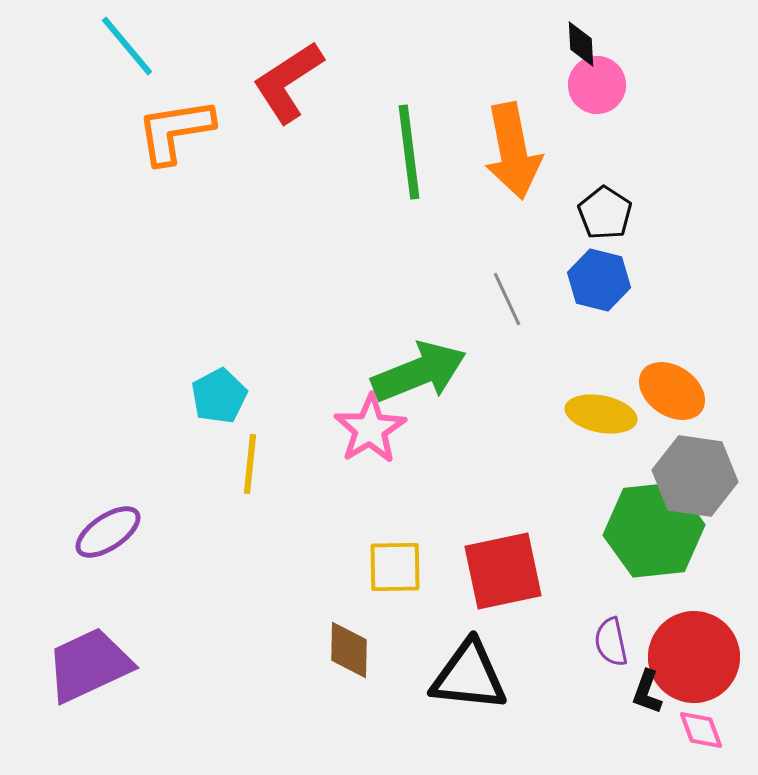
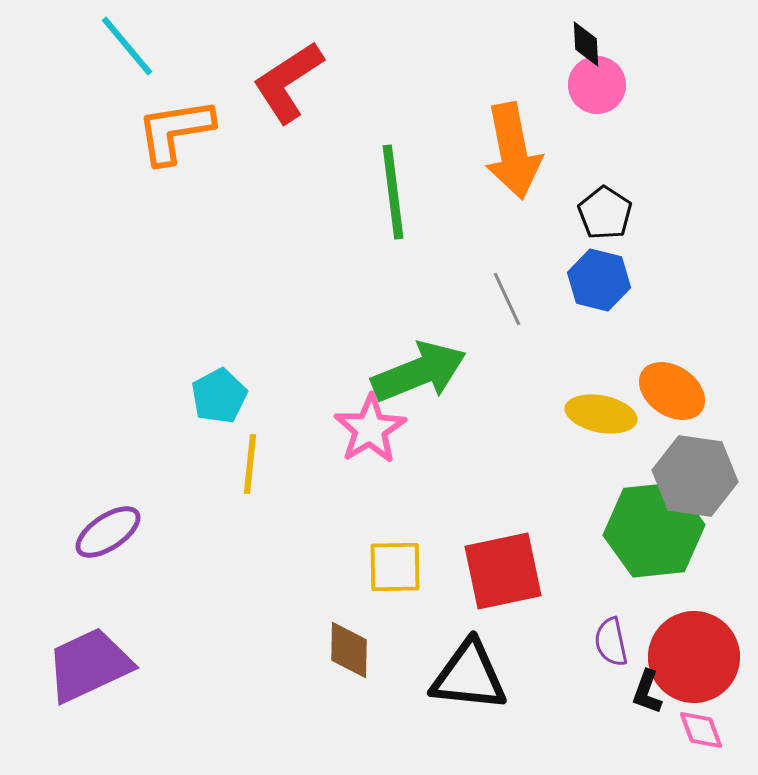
black diamond: moved 5 px right
green line: moved 16 px left, 40 px down
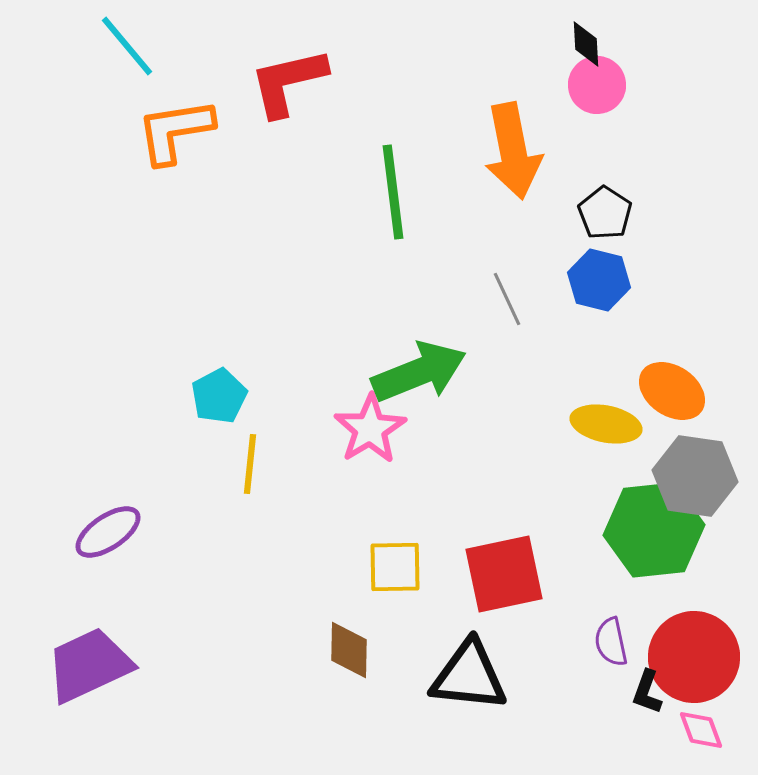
red L-shape: rotated 20 degrees clockwise
yellow ellipse: moved 5 px right, 10 px down
red square: moved 1 px right, 3 px down
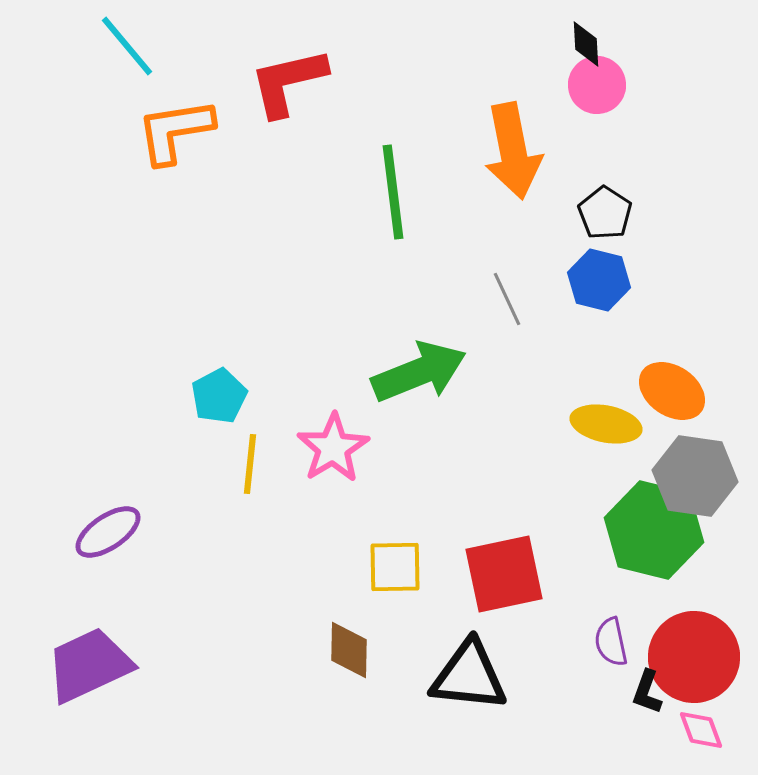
pink star: moved 37 px left, 19 px down
green hexagon: rotated 20 degrees clockwise
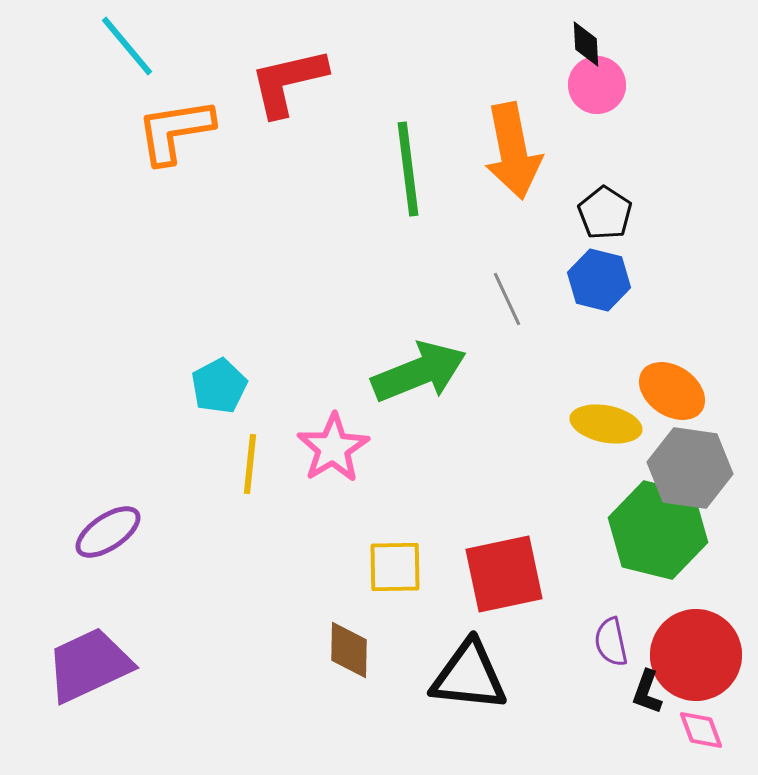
green line: moved 15 px right, 23 px up
cyan pentagon: moved 10 px up
gray hexagon: moved 5 px left, 8 px up
green hexagon: moved 4 px right
red circle: moved 2 px right, 2 px up
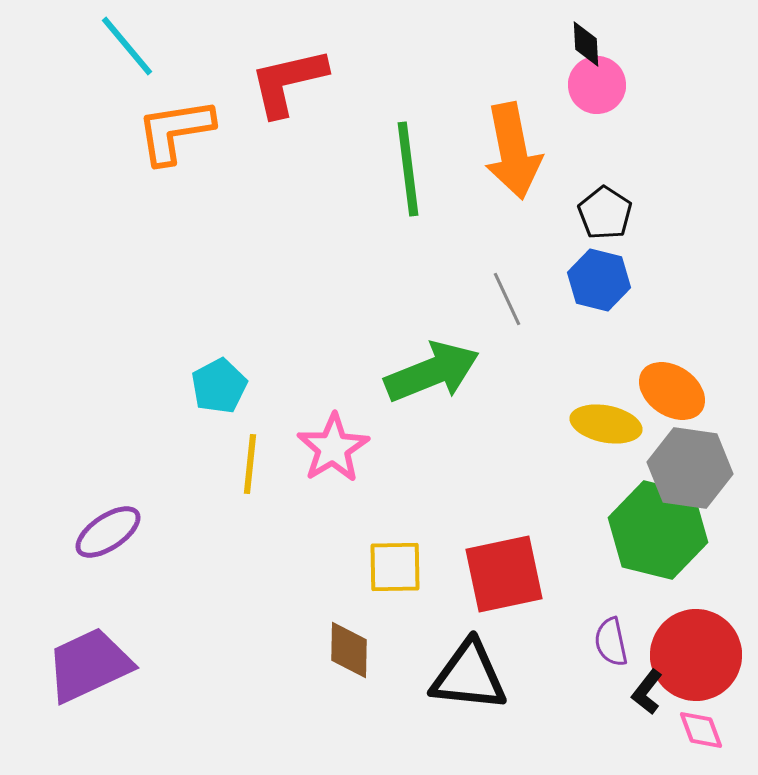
green arrow: moved 13 px right
black L-shape: rotated 18 degrees clockwise
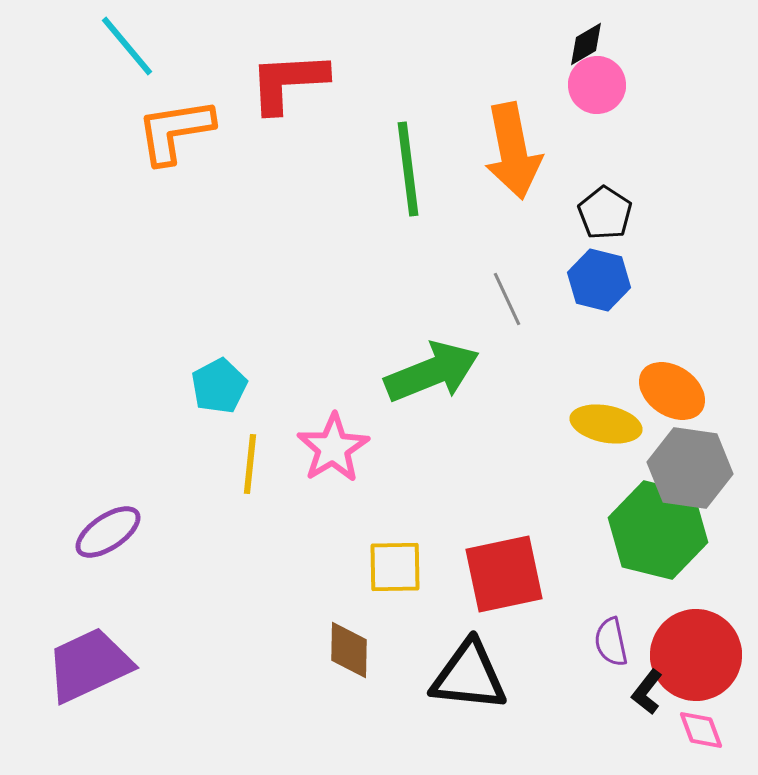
black diamond: rotated 63 degrees clockwise
red L-shape: rotated 10 degrees clockwise
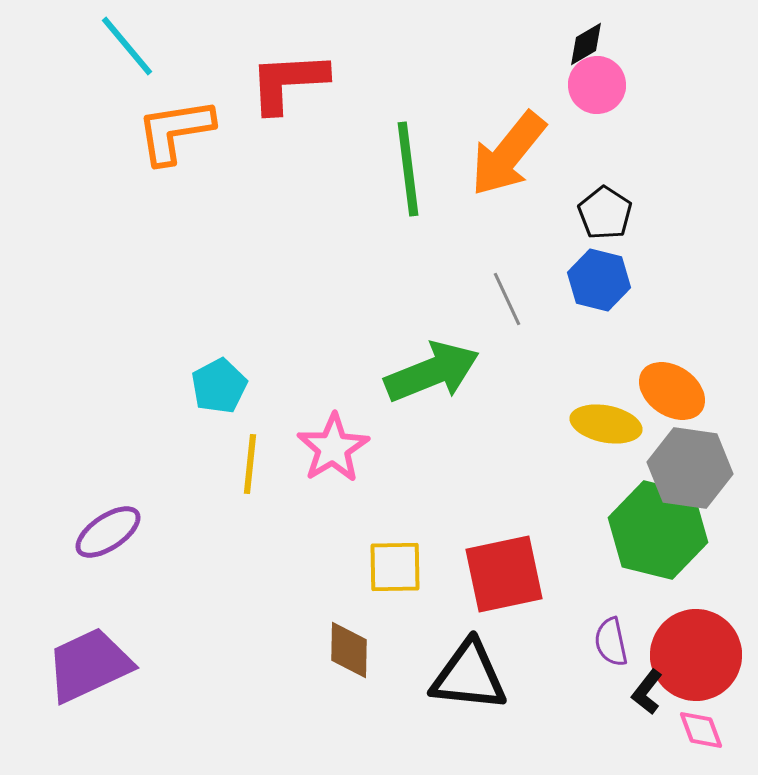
orange arrow: moved 5 px left, 3 px down; rotated 50 degrees clockwise
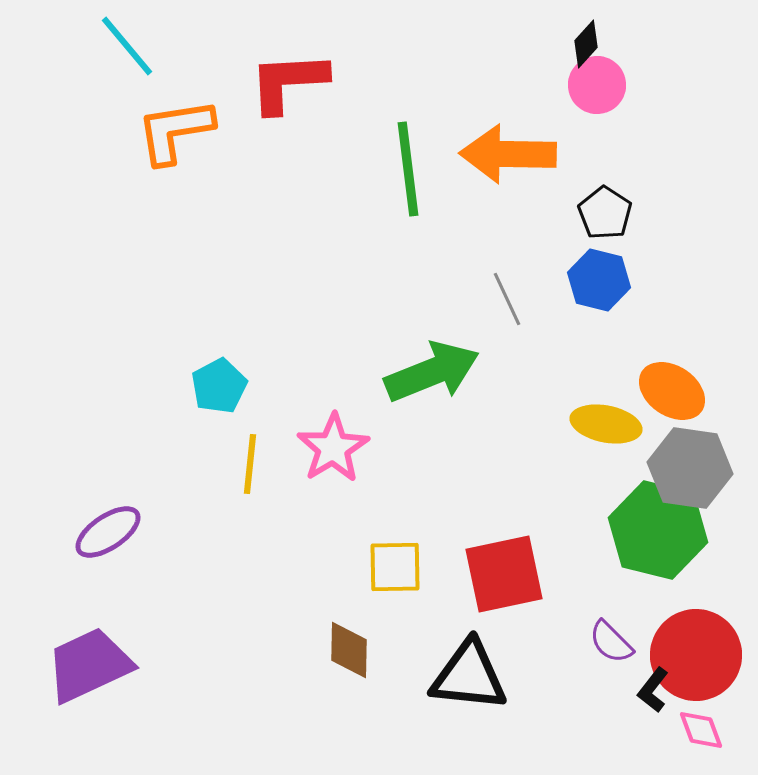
black diamond: rotated 18 degrees counterclockwise
orange arrow: rotated 52 degrees clockwise
purple semicircle: rotated 33 degrees counterclockwise
black L-shape: moved 6 px right, 2 px up
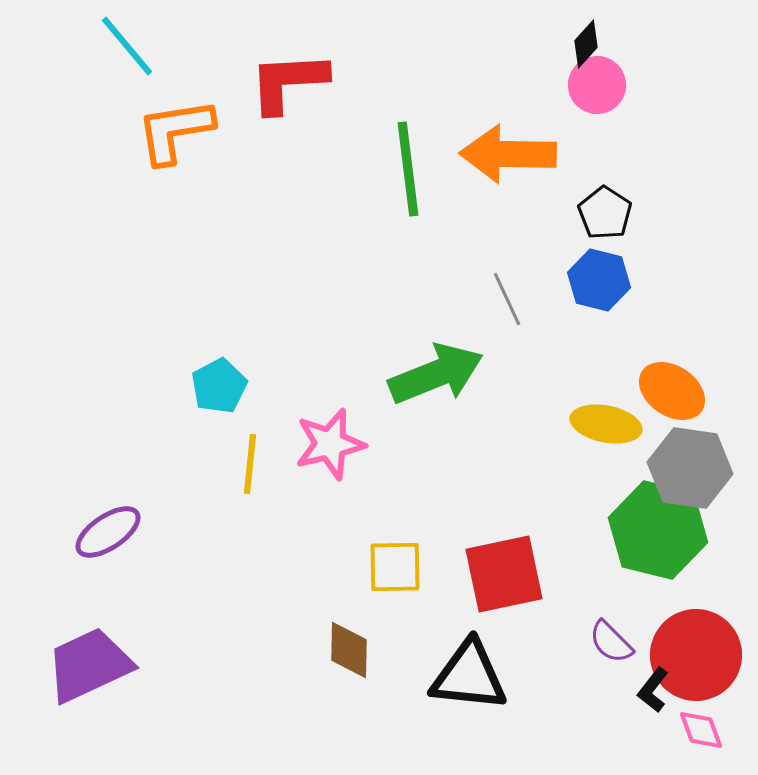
green arrow: moved 4 px right, 2 px down
pink star: moved 3 px left, 4 px up; rotated 18 degrees clockwise
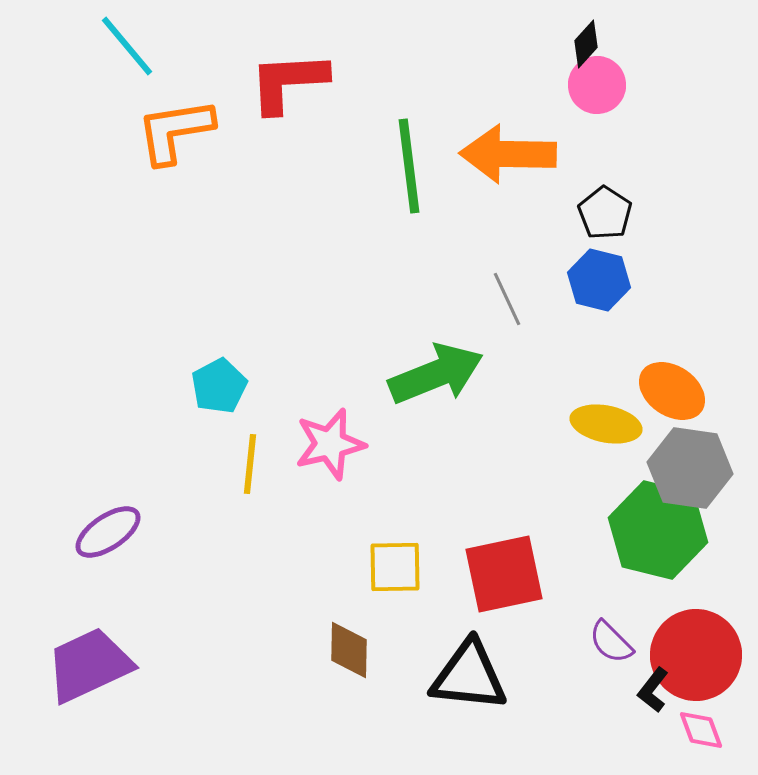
green line: moved 1 px right, 3 px up
